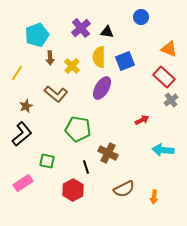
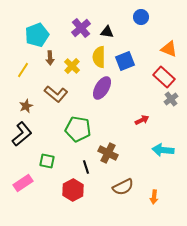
yellow line: moved 6 px right, 3 px up
gray cross: moved 1 px up
brown semicircle: moved 1 px left, 2 px up
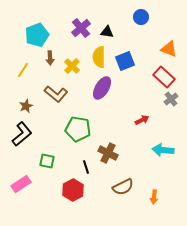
pink rectangle: moved 2 px left, 1 px down
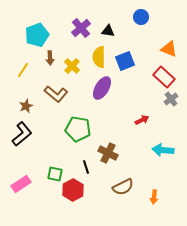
black triangle: moved 1 px right, 1 px up
green square: moved 8 px right, 13 px down
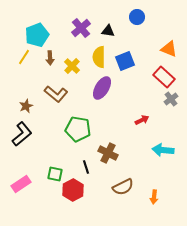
blue circle: moved 4 px left
yellow line: moved 1 px right, 13 px up
